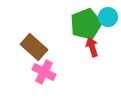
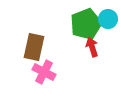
cyan circle: moved 2 px down
brown rectangle: rotated 60 degrees clockwise
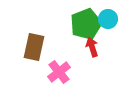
pink cross: moved 15 px right; rotated 25 degrees clockwise
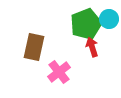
cyan circle: moved 1 px right
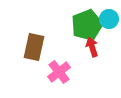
green pentagon: moved 1 px right, 1 px down
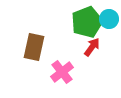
green pentagon: moved 3 px up
red arrow: rotated 54 degrees clockwise
pink cross: moved 3 px right
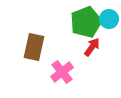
green pentagon: moved 1 px left
